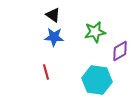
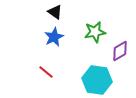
black triangle: moved 2 px right, 3 px up
blue star: rotated 30 degrees counterclockwise
red line: rotated 35 degrees counterclockwise
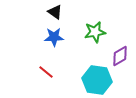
blue star: rotated 24 degrees clockwise
purple diamond: moved 5 px down
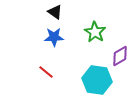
green star: rotated 30 degrees counterclockwise
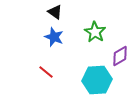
blue star: rotated 24 degrees clockwise
cyan hexagon: rotated 12 degrees counterclockwise
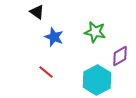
black triangle: moved 18 px left
green star: rotated 20 degrees counterclockwise
cyan hexagon: rotated 24 degrees counterclockwise
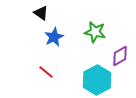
black triangle: moved 4 px right, 1 px down
blue star: rotated 24 degrees clockwise
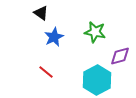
purple diamond: rotated 15 degrees clockwise
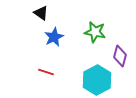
purple diamond: rotated 60 degrees counterclockwise
red line: rotated 21 degrees counterclockwise
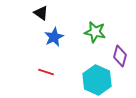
cyan hexagon: rotated 8 degrees counterclockwise
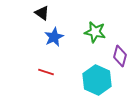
black triangle: moved 1 px right
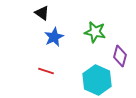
red line: moved 1 px up
